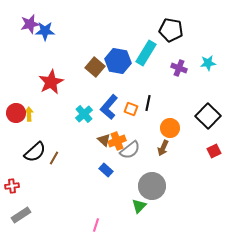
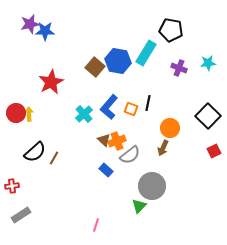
gray semicircle: moved 5 px down
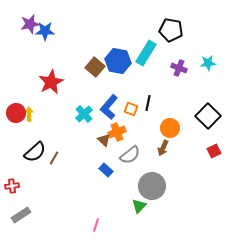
orange cross: moved 9 px up
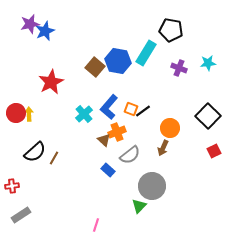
blue star: rotated 24 degrees counterclockwise
black line: moved 5 px left, 8 px down; rotated 42 degrees clockwise
blue rectangle: moved 2 px right
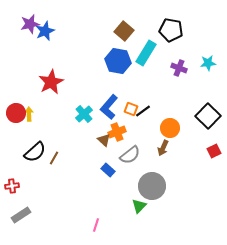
brown square: moved 29 px right, 36 px up
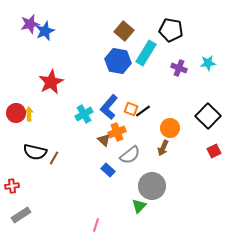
cyan cross: rotated 12 degrees clockwise
black semicircle: rotated 55 degrees clockwise
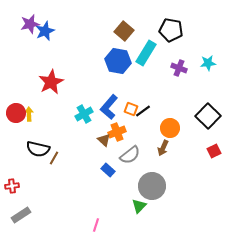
black semicircle: moved 3 px right, 3 px up
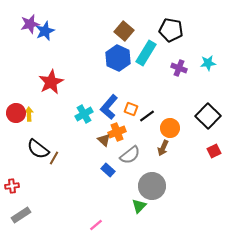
blue hexagon: moved 3 px up; rotated 15 degrees clockwise
black line: moved 4 px right, 5 px down
black semicircle: rotated 25 degrees clockwise
pink line: rotated 32 degrees clockwise
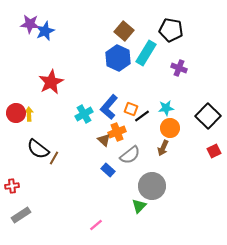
purple star: rotated 18 degrees clockwise
cyan star: moved 42 px left, 45 px down
black line: moved 5 px left
